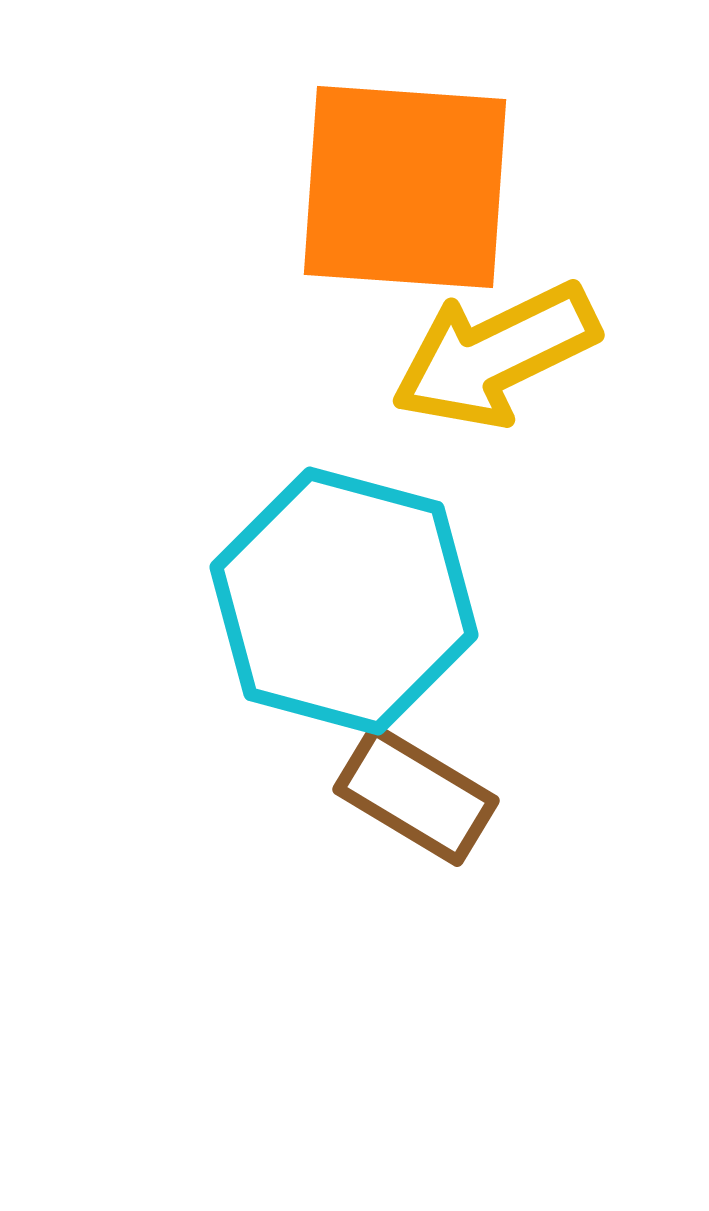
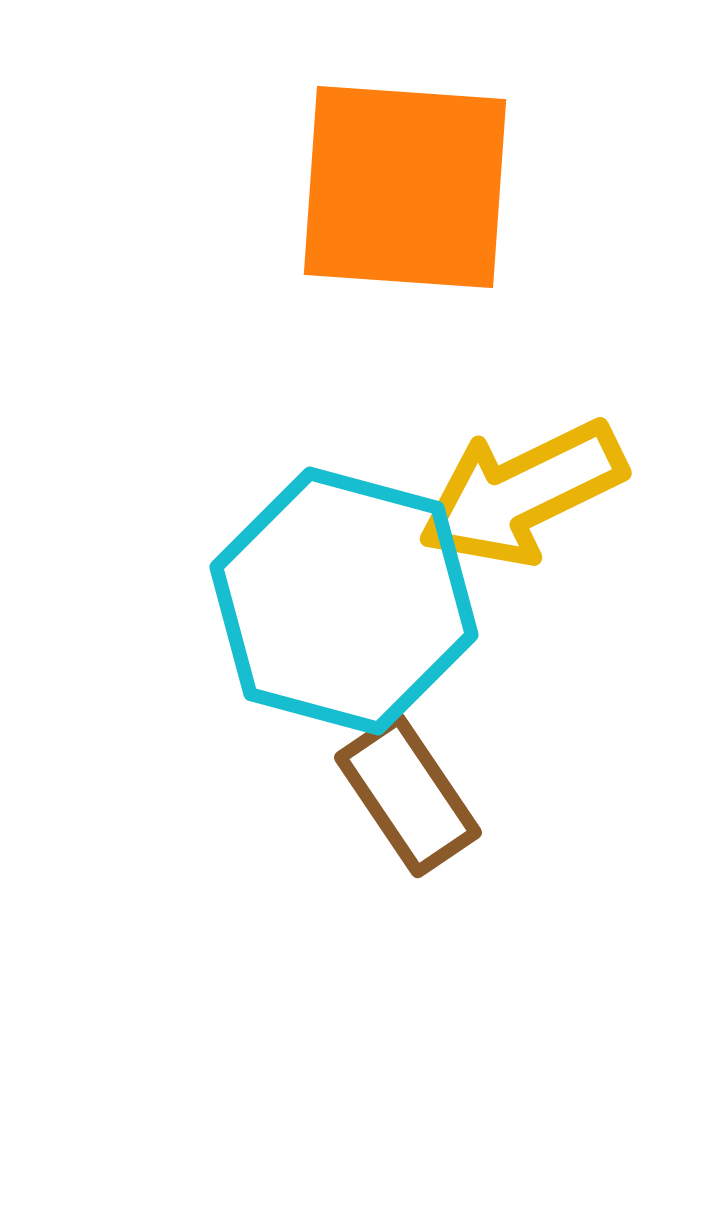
yellow arrow: moved 27 px right, 138 px down
brown rectangle: moved 8 px left; rotated 25 degrees clockwise
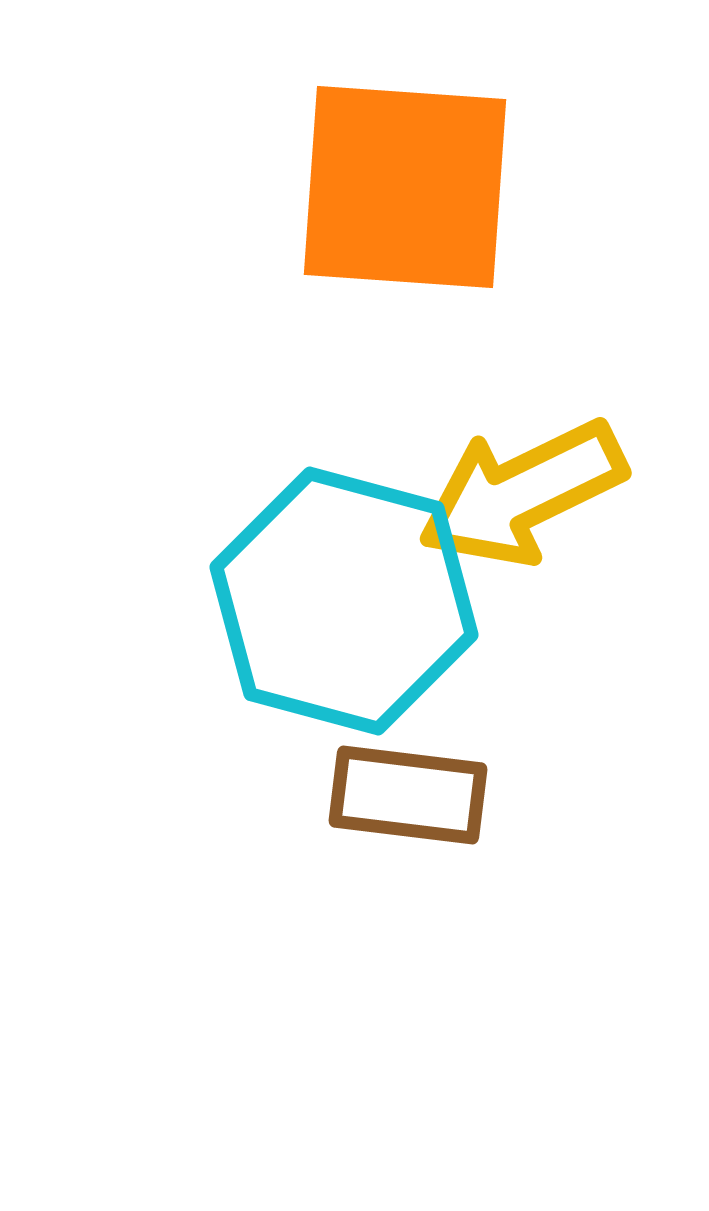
brown rectangle: rotated 49 degrees counterclockwise
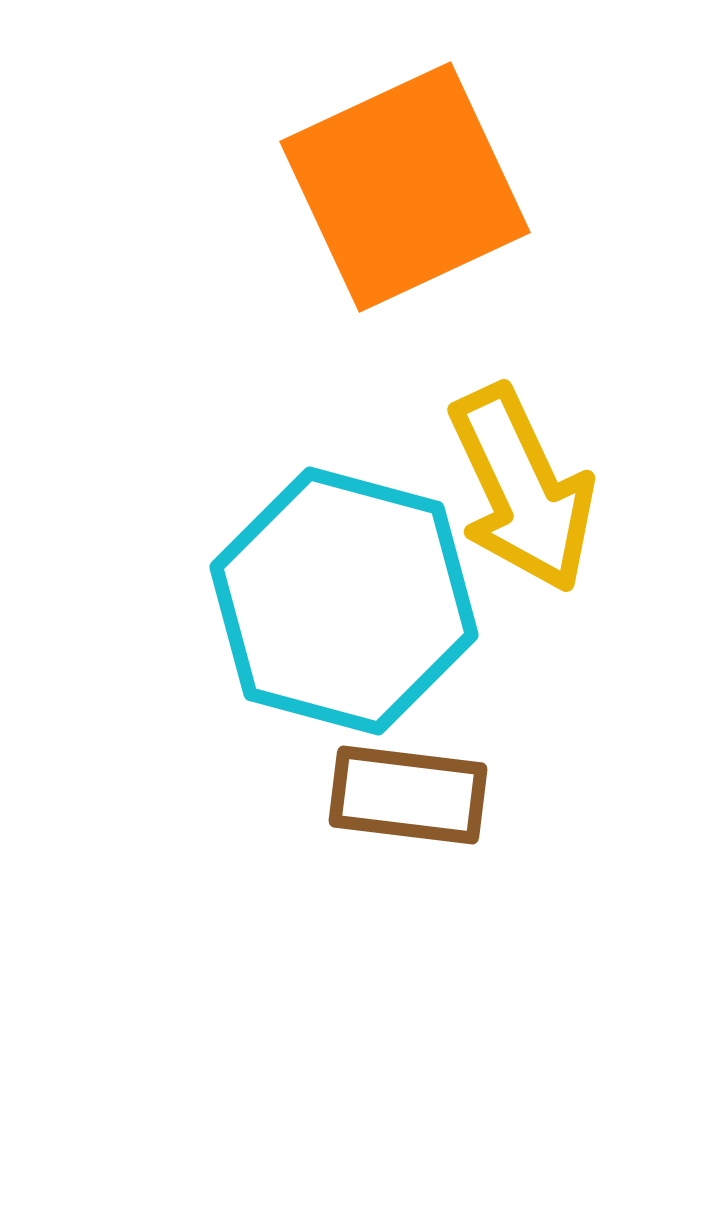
orange square: rotated 29 degrees counterclockwise
yellow arrow: moved 4 px up; rotated 89 degrees counterclockwise
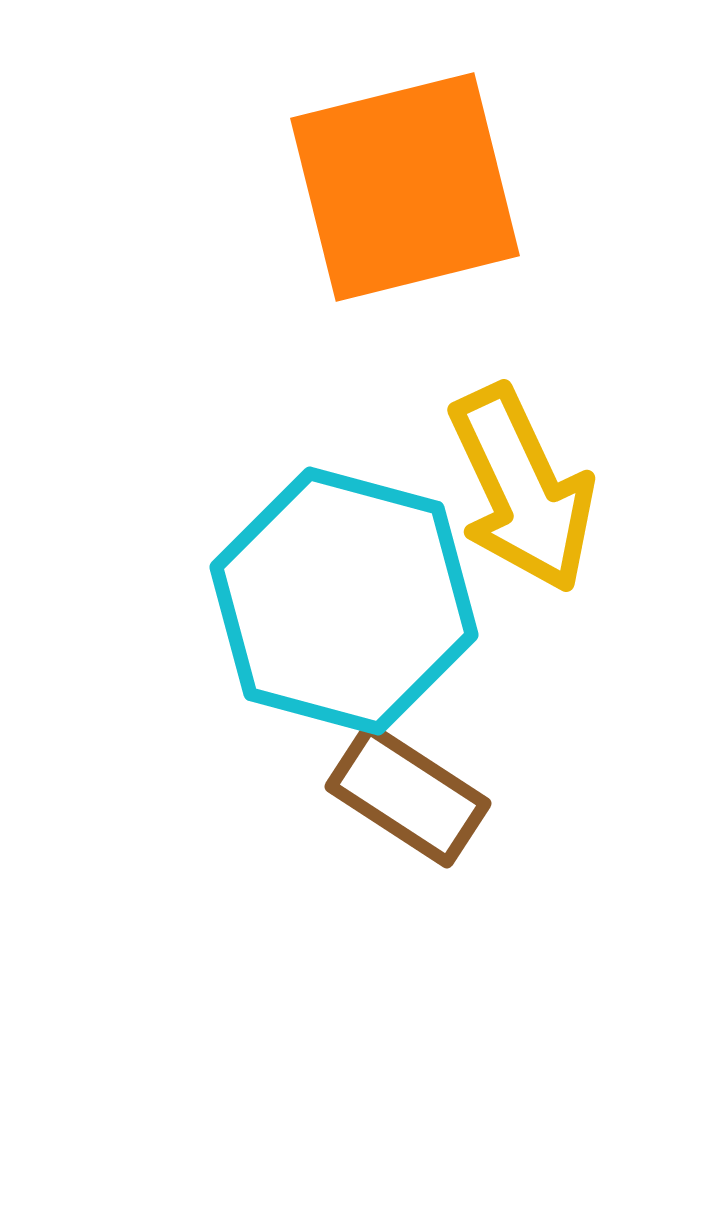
orange square: rotated 11 degrees clockwise
brown rectangle: rotated 26 degrees clockwise
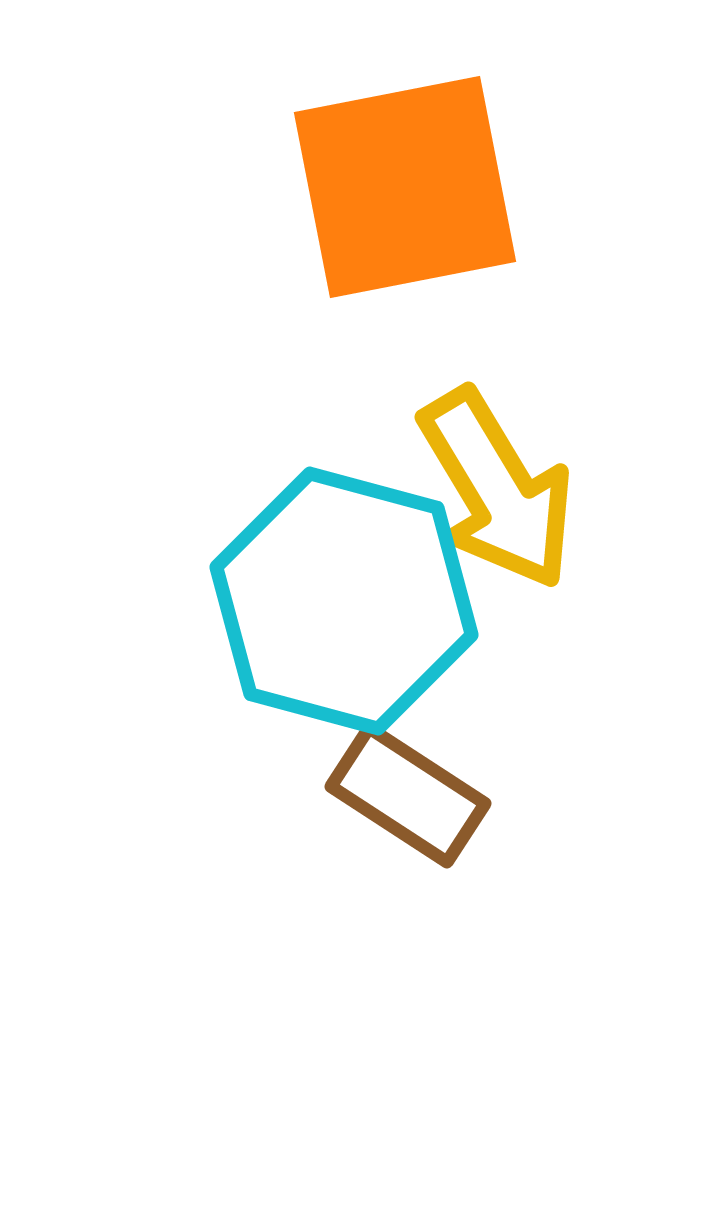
orange square: rotated 3 degrees clockwise
yellow arrow: moved 25 px left; rotated 6 degrees counterclockwise
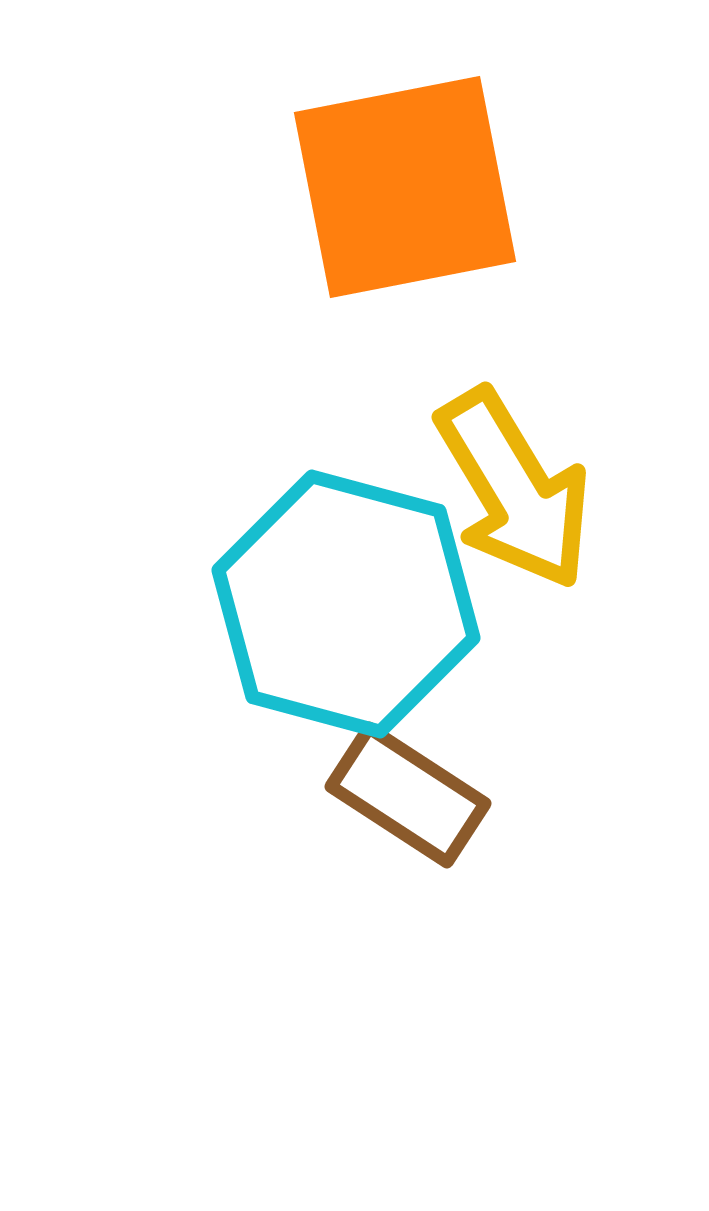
yellow arrow: moved 17 px right
cyan hexagon: moved 2 px right, 3 px down
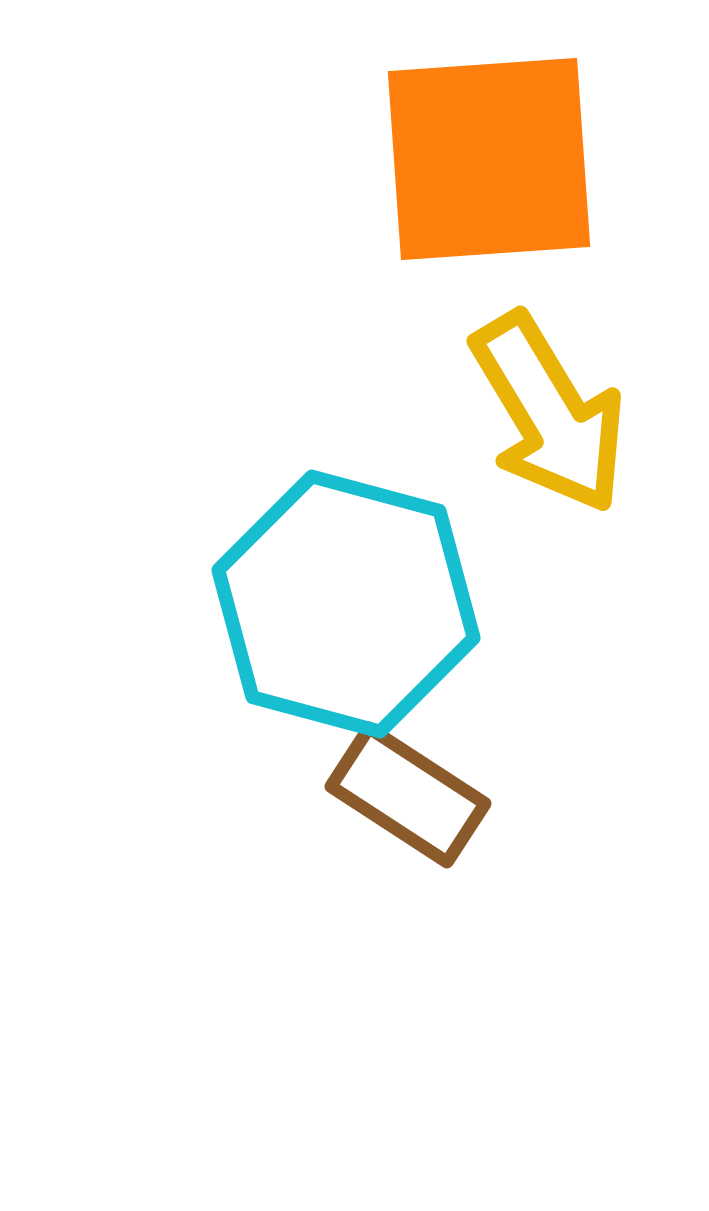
orange square: moved 84 px right, 28 px up; rotated 7 degrees clockwise
yellow arrow: moved 35 px right, 76 px up
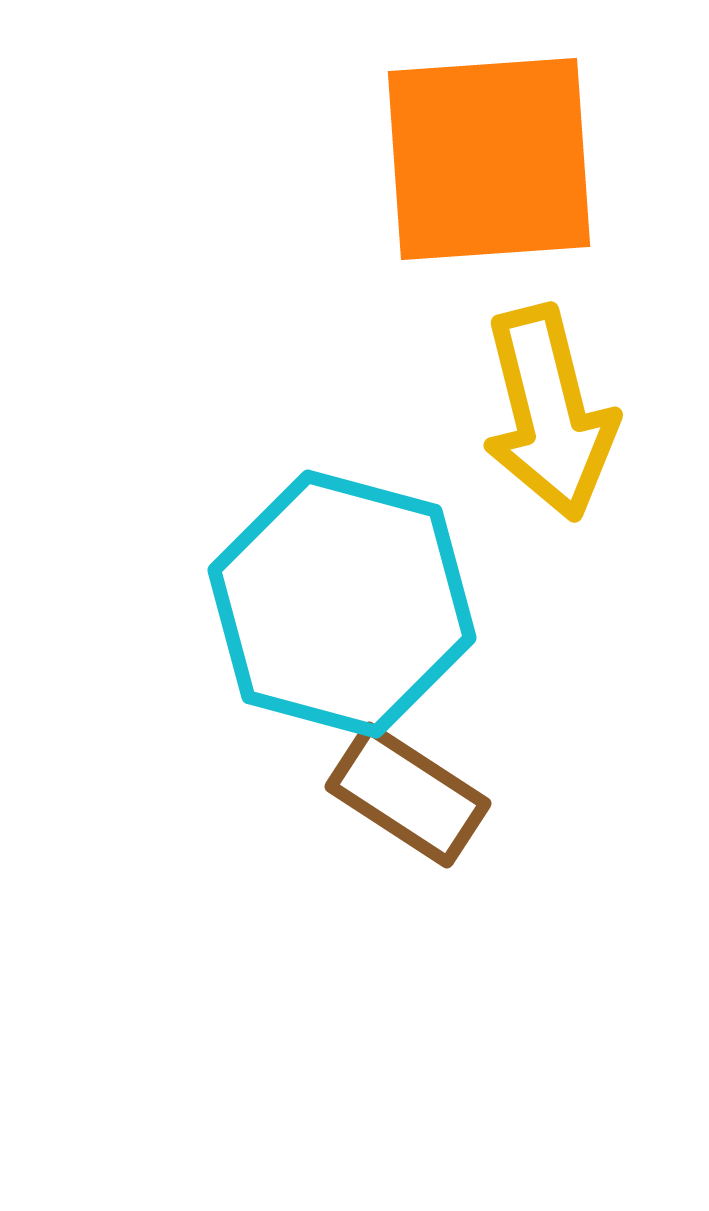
yellow arrow: rotated 17 degrees clockwise
cyan hexagon: moved 4 px left
